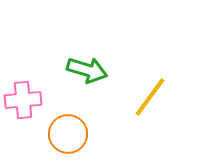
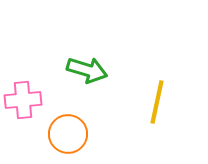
yellow line: moved 7 px right, 5 px down; rotated 24 degrees counterclockwise
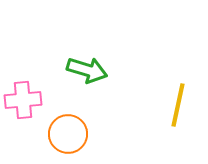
yellow line: moved 21 px right, 3 px down
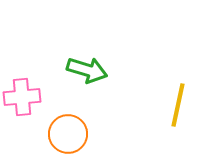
pink cross: moved 1 px left, 3 px up
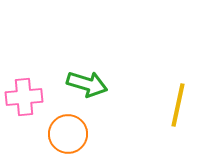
green arrow: moved 14 px down
pink cross: moved 2 px right
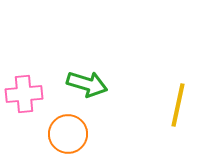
pink cross: moved 3 px up
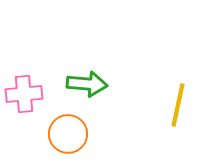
green arrow: rotated 12 degrees counterclockwise
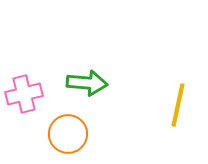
green arrow: moved 1 px up
pink cross: rotated 9 degrees counterclockwise
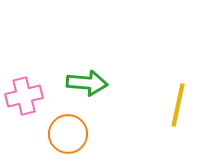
pink cross: moved 2 px down
